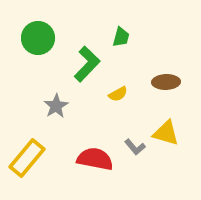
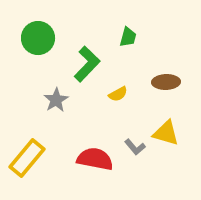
green trapezoid: moved 7 px right
gray star: moved 6 px up
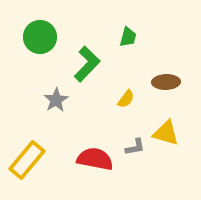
green circle: moved 2 px right, 1 px up
yellow semicircle: moved 8 px right, 5 px down; rotated 24 degrees counterclockwise
gray L-shape: rotated 60 degrees counterclockwise
yellow rectangle: moved 2 px down
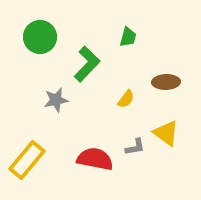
gray star: rotated 20 degrees clockwise
yellow triangle: rotated 20 degrees clockwise
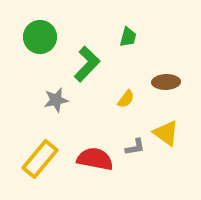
yellow rectangle: moved 13 px right, 1 px up
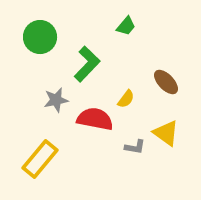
green trapezoid: moved 2 px left, 11 px up; rotated 25 degrees clockwise
brown ellipse: rotated 48 degrees clockwise
gray L-shape: rotated 20 degrees clockwise
red semicircle: moved 40 px up
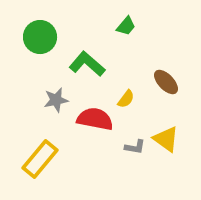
green L-shape: rotated 93 degrees counterclockwise
yellow triangle: moved 6 px down
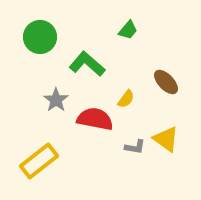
green trapezoid: moved 2 px right, 4 px down
gray star: rotated 25 degrees counterclockwise
yellow rectangle: moved 1 px left, 2 px down; rotated 12 degrees clockwise
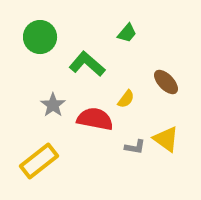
green trapezoid: moved 1 px left, 3 px down
gray star: moved 3 px left, 5 px down
